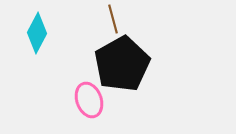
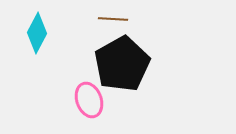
brown line: rotated 72 degrees counterclockwise
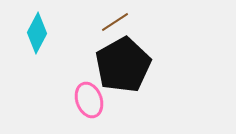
brown line: moved 2 px right, 3 px down; rotated 36 degrees counterclockwise
black pentagon: moved 1 px right, 1 px down
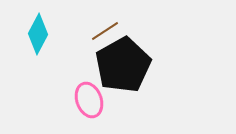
brown line: moved 10 px left, 9 px down
cyan diamond: moved 1 px right, 1 px down
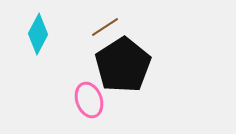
brown line: moved 4 px up
black pentagon: rotated 4 degrees counterclockwise
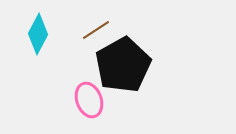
brown line: moved 9 px left, 3 px down
black pentagon: rotated 4 degrees clockwise
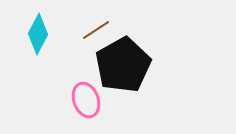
pink ellipse: moved 3 px left
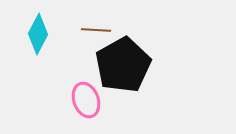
brown line: rotated 36 degrees clockwise
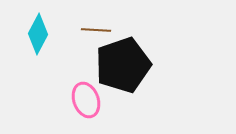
black pentagon: rotated 10 degrees clockwise
